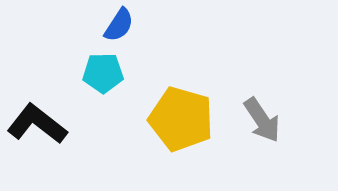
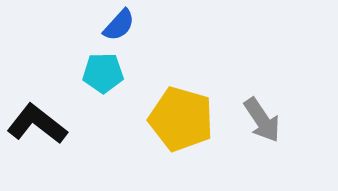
blue semicircle: rotated 9 degrees clockwise
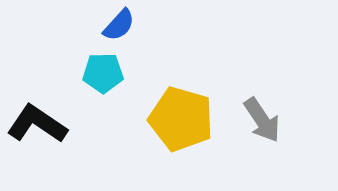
black L-shape: rotated 4 degrees counterclockwise
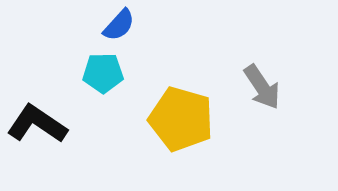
gray arrow: moved 33 px up
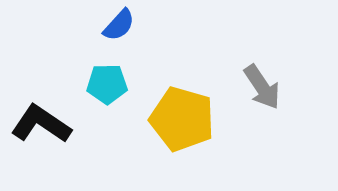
cyan pentagon: moved 4 px right, 11 px down
yellow pentagon: moved 1 px right
black L-shape: moved 4 px right
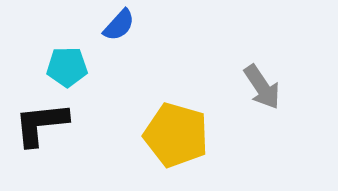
cyan pentagon: moved 40 px left, 17 px up
yellow pentagon: moved 6 px left, 16 px down
black L-shape: rotated 40 degrees counterclockwise
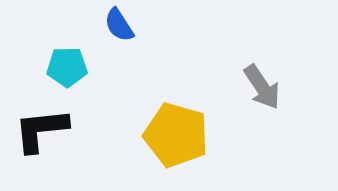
blue semicircle: rotated 105 degrees clockwise
black L-shape: moved 6 px down
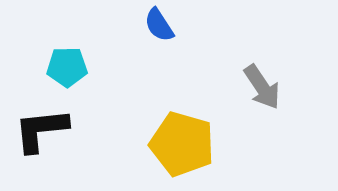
blue semicircle: moved 40 px right
yellow pentagon: moved 6 px right, 9 px down
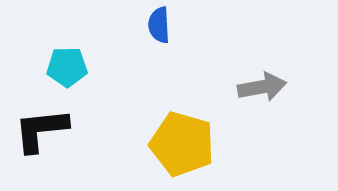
blue semicircle: rotated 30 degrees clockwise
gray arrow: rotated 66 degrees counterclockwise
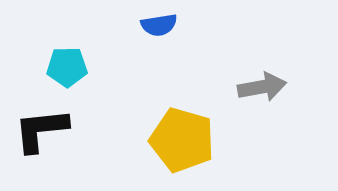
blue semicircle: rotated 96 degrees counterclockwise
yellow pentagon: moved 4 px up
